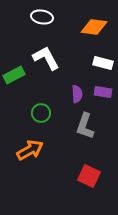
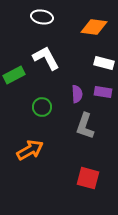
white rectangle: moved 1 px right
green circle: moved 1 px right, 6 px up
red square: moved 1 px left, 2 px down; rotated 10 degrees counterclockwise
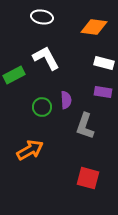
purple semicircle: moved 11 px left, 6 px down
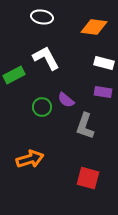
purple semicircle: rotated 132 degrees clockwise
orange arrow: moved 9 px down; rotated 12 degrees clockwise
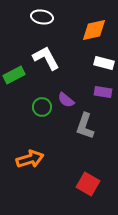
orange diamond: moved 3 px down; rotated 20 degrees counterclockwise
red square: moved 6 px down; rotated 15 degrees clockwise
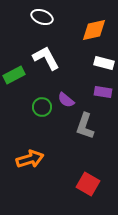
white ellipse: rotated 10 degrees clockwise
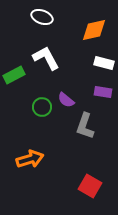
red square: moved 2 px right, 2 px down
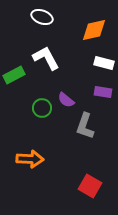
green circle: moved 1 px down
orange arrow: rotated 20 degrees clockwise
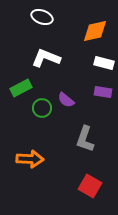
orange diamond: moved 1 px right, 1 px down
white L-shape: rotated 40 degrees counterclockwise
green rectangle: moved 7 px right, 13 px down
gray L-shape: moved 13 px down
